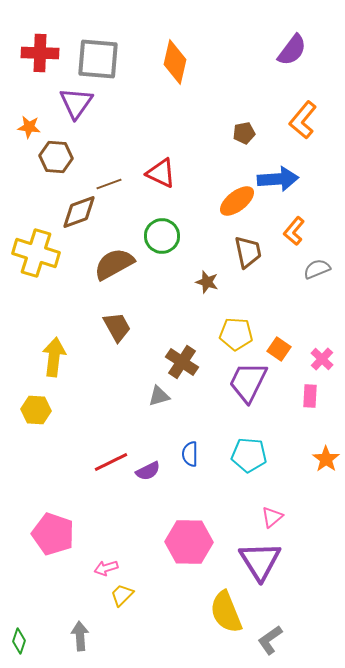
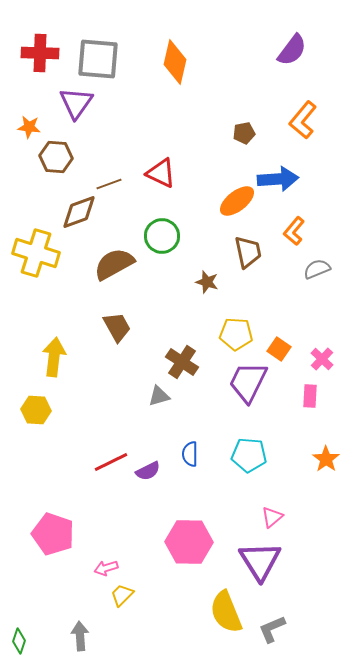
gray L-shape at (270, 640): moved 2 px right, 11 px up; rotated 12 degrees clockwise
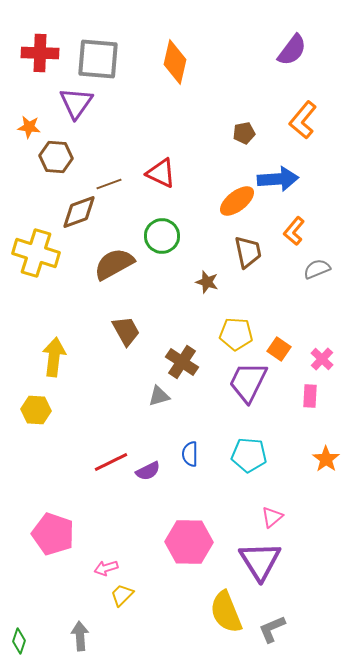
brown trapezoid at (117, 327): moved 9 px right, 4 px down
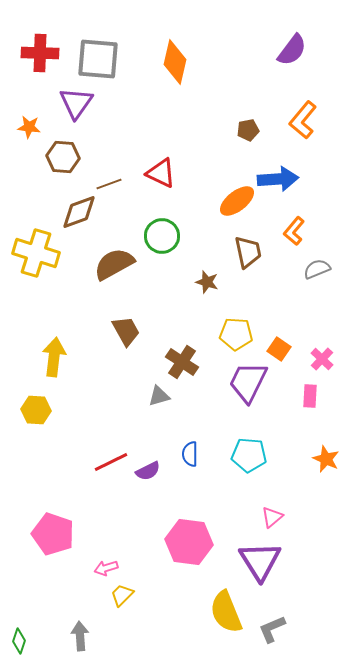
brown pentagon at (244, 133): moved 4 px right, 3 px up
brown hexagon at (56, 157): moved 7 px right
orange star at (326, 459): rotated 12 degrees counterclockwise
pink hexagon at (189, 542): rotated 6 degrees clockwise
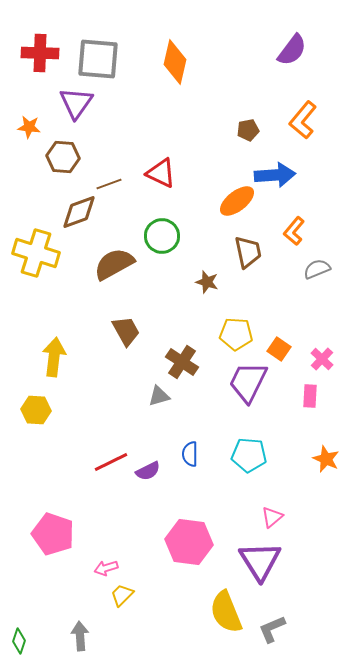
blue arrow at (278, 179): moved 3 px left, 4 px up
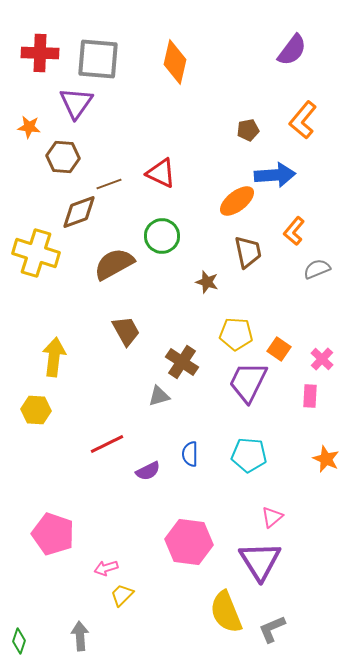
red line at (111, 462): moved 4 px left, 18 px up
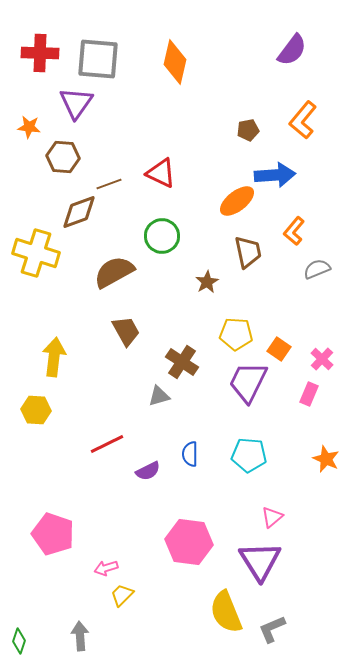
brown semicircle at (114, 264): moved 8 px down
brown star at (207, 282): rotated 25 degrees clockwise
pink rectangle at (310, 396): moved 1 px left, 2 px up; rotated 20 degrees clockwise
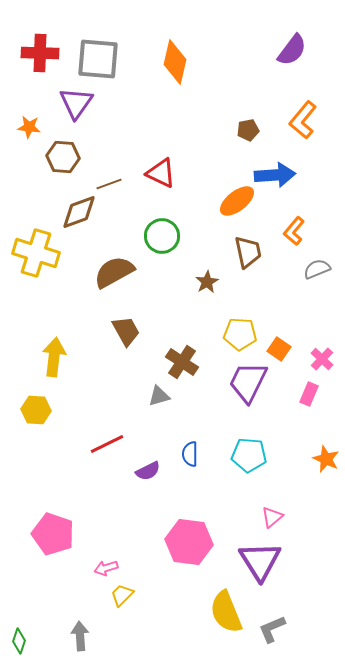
yellow pentagon at (236, 334): moved 4 px right
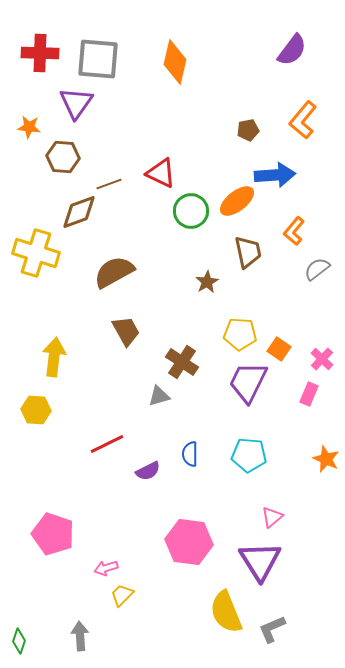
green circle at (162, 236): moved 29 px right, 25 px up
gray semicircle at (317, 269): rotated 16 degrees counterclockwise
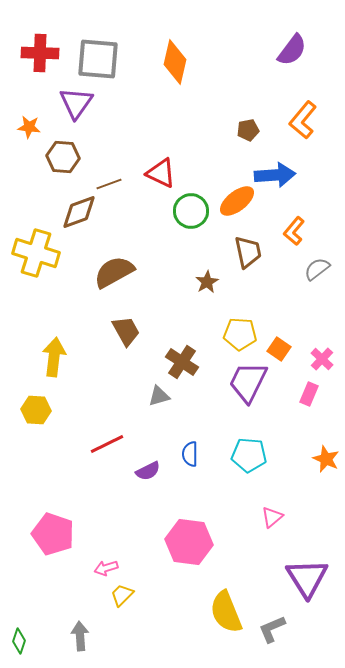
purple triangle at (260, 561): moved 47 px right, 17 px down
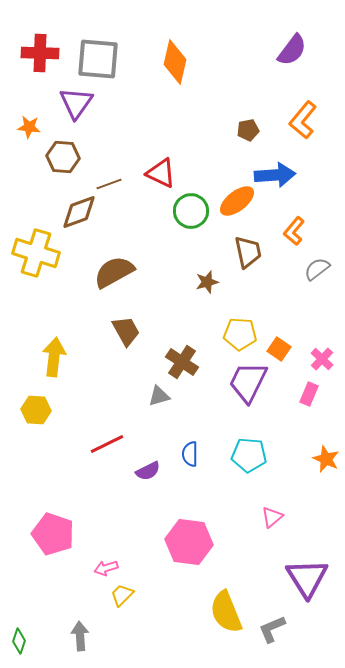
brown star at (207, 282): rotated 15 degrees clockwise
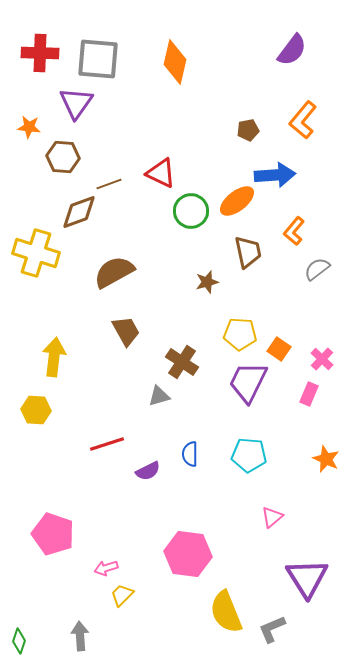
red line at (107, 444): rotated 8 degrees clockwise
pink hexagon at (189, 542): moved 1 px left, 12 px down
